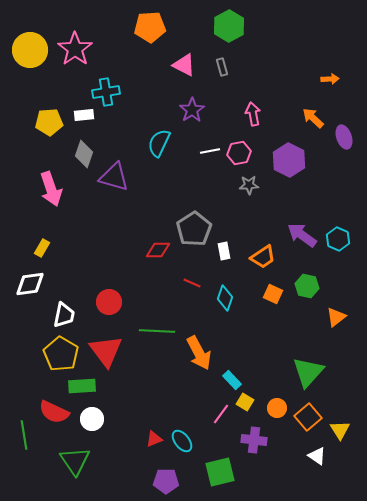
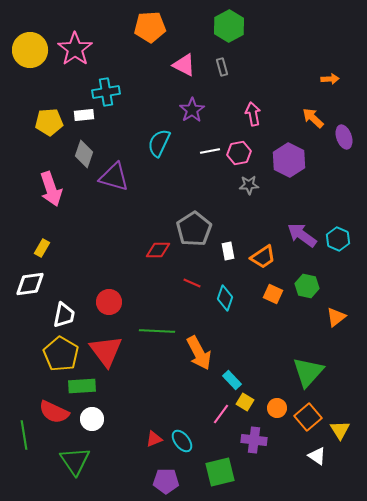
white rectangle at (224, 251): moved 4 px right
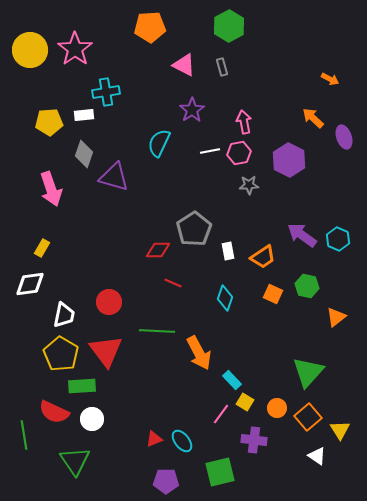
orange arrow at (330, 79): rotated 30 degrees clockwise
pink arrow at (253, 114): moved 9 px left, 8 px down
red line at (192, 283): moved 19 px left
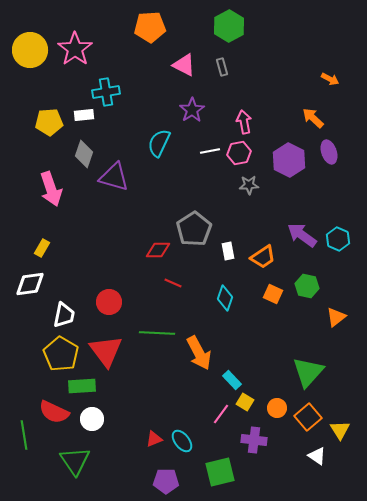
purple ellipse at (344, 137): moved 15 px left, 15 px down
green line at (157, 331): moved 2 px down
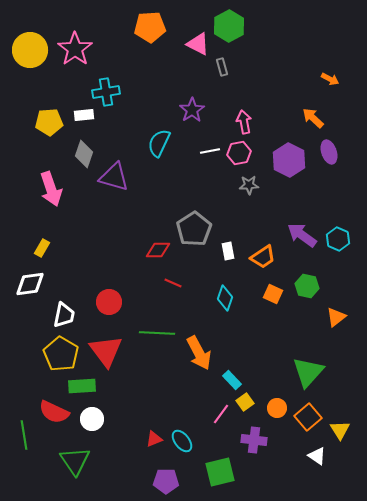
pink triangle at (184, 65): moved 14 px right, 21 px up
yellow square at (245, 402): rotated 24 degrees clockwise
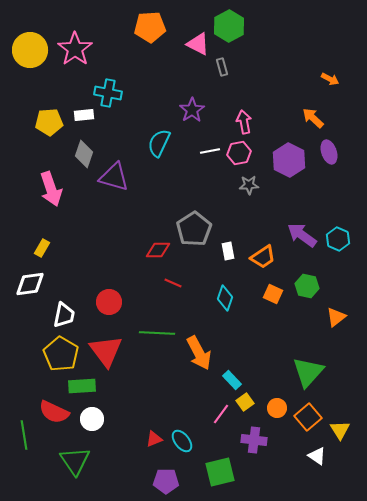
cyan cross at (106, 92): moved 2 px right, 1 px down; rotated 20 degrees clockwise
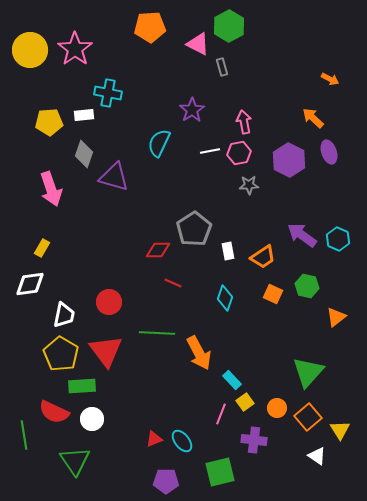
pink line at (221, 414): rotated 15 degrees counterclockwise
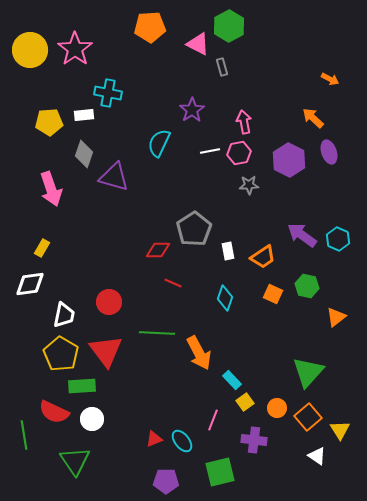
pink line at (221, 414): moved 8 px left, 6 px down
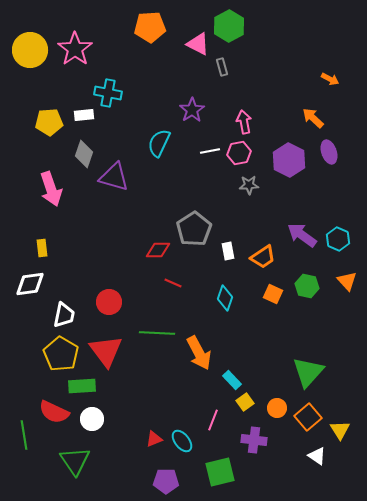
yellow rectangle at (42, 248): rotated 36 degrees counterclockwise
orange triangle at (336, 317): moved 11 px right, 36 px up; rotated 35 degrees counterclockwise
